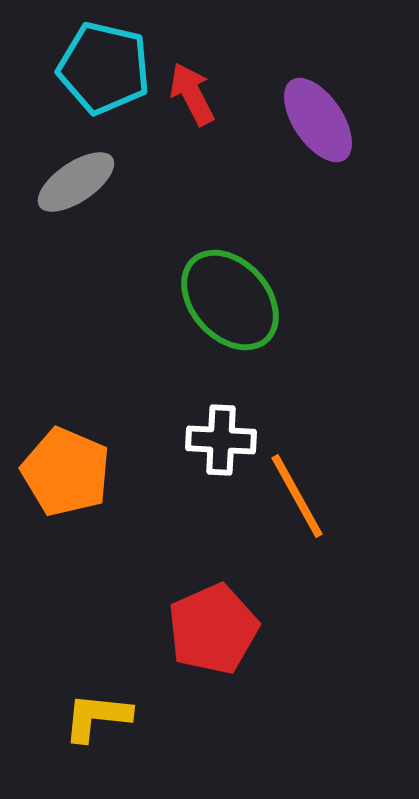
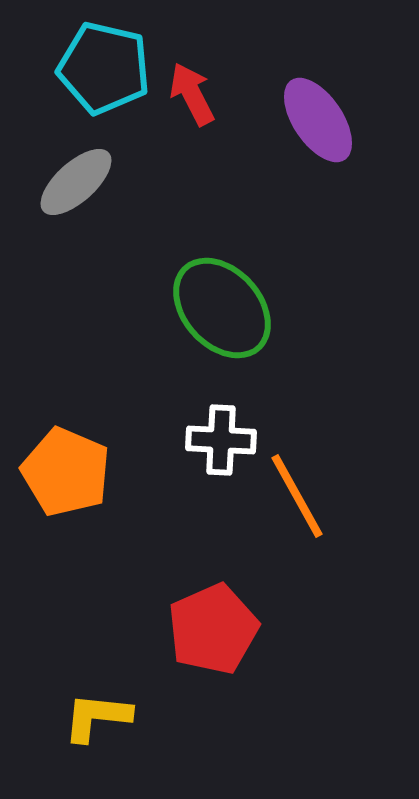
gray ellipse: rotated 8 degrees counterclockwise
green ellipse: moved 8 px left, 8 px down
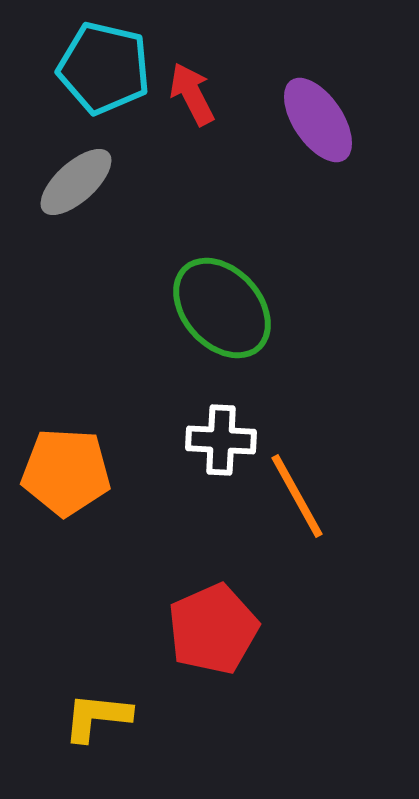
orange pentagon: rotated 20 degrees counterclockwise
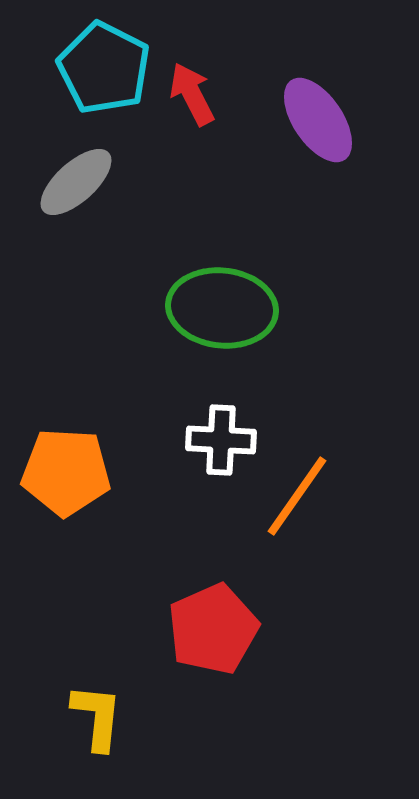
cyan pentagon: rotated 14 degrees clockwise
green ellipse: rotated 42 degrees counterclockwise
orange line: rotated 64 degrees clockwise
yellow L-shape: rotated 90 degrees clockwise
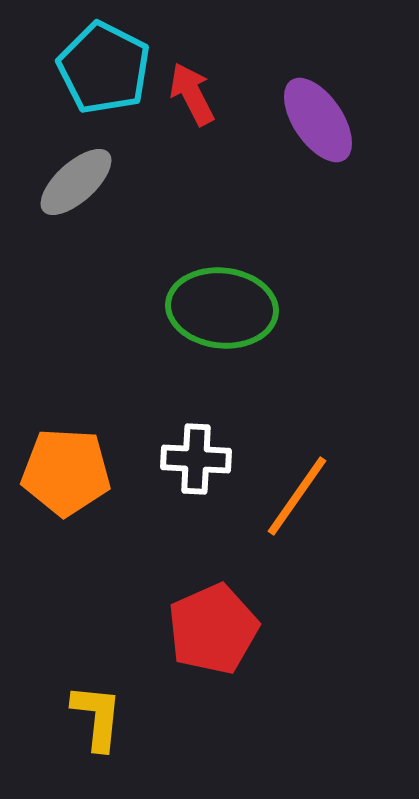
white cross: moved 25 px left, 19 px down
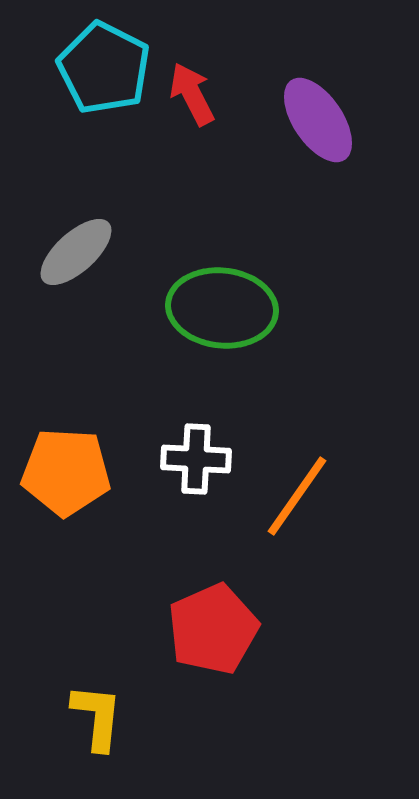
gray ellipse: moved 70 px down
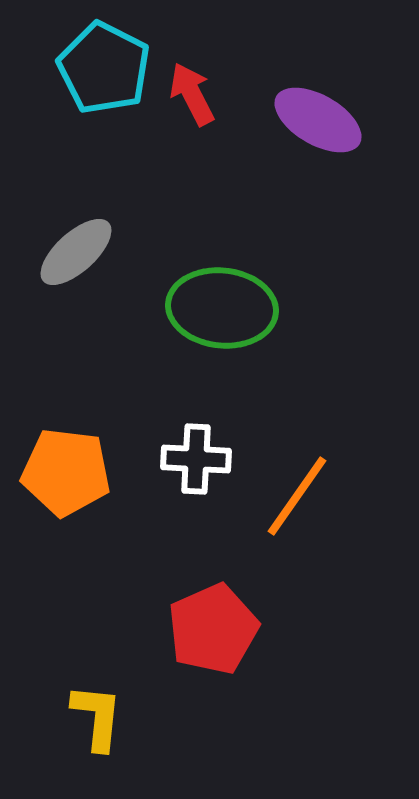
purple ellipse: rotated 26 degrees counterclockwise
orange pentagon: rotated 4 degrees clockwise
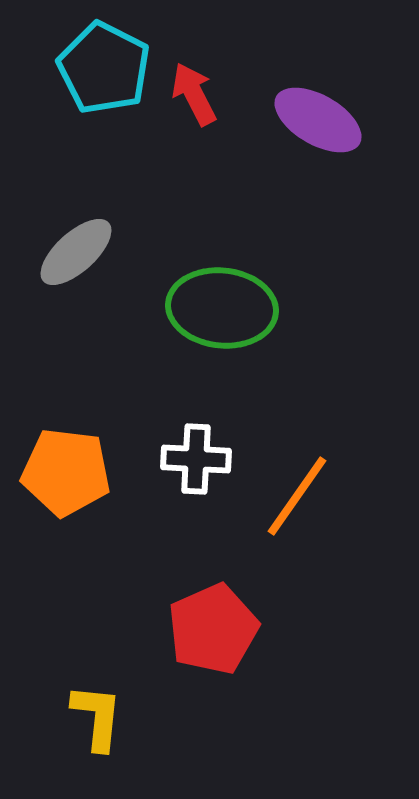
red arrow: moved 2 px right
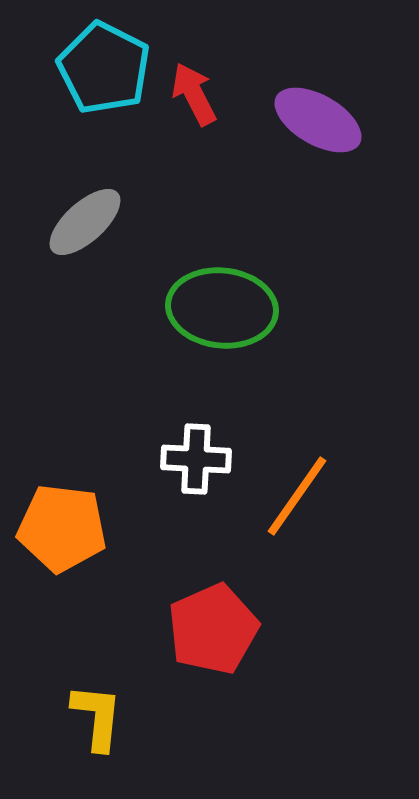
gray ellipse: moved 9 px right, 30 px up
orange pentagon: moved 4 px left, 56 px down
